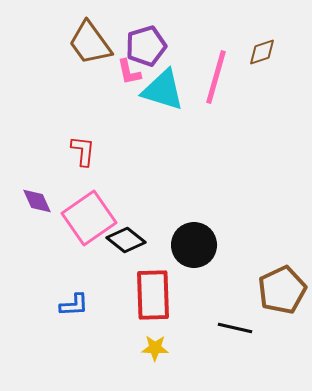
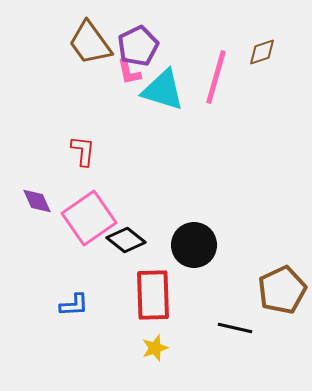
purple pentagon: moved 8 px left; rotated 9 degrees counterclockwise
yellow star: rotated 20 degrees counterclockwise
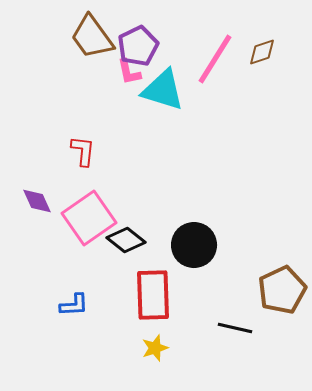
brown trapezoid: moved 2 px right, 6 px up
pink line: moved 1 px left, 18 px up; rotated 16 degrees clockwise
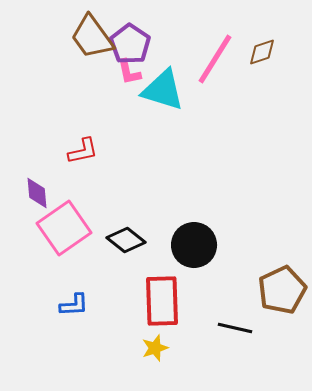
purple pentagon: moved 8 px left, 2 px up; rotated 12 degrees counterclockwise
red L-shape: rotated 72 degrees clockwise
purple diamond: moved 8 px up; rotated 20 degrees clockwise
pink square: moved 25 px left, 10 px down
red rectangle: moved 9 px right, 6 px down
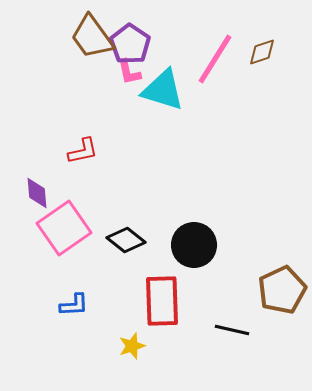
black line: moved 3 px left, 2 px down
yellow star: moved 23 px left, 2 px up
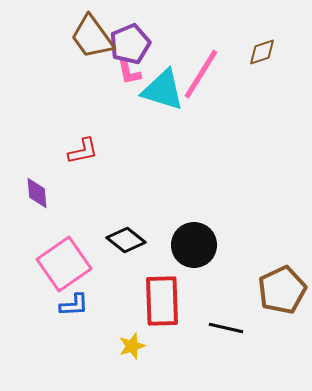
purple pentagon: rotated 15 degrees clockwise
pink line: moved 14 px left, 15 px down
pink square: moved 36 px down
black line: moved 6 px left, 2 px up
